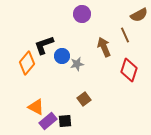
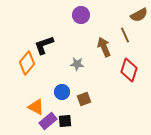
purple circle: moved 1 px left, 1 px down
blue circle: moved 36 px down
gray star: rotated 16 degrees clockwise
brown square: rotated 16 degrees clockwise
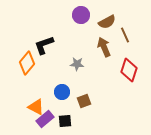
brown semicircle: moved 32 px left, 7 px down
brown square: moved 2 px down
purple rectangle: moved 3 px left, 2 px up
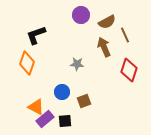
black L-shape: moved 8 px left, 10 px up
orange diamond: rotated 20 degrees counterclockwise
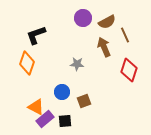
purple circle: moved 2 px right, 3 px down
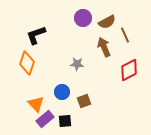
red diamond: rotated 45 degrees clockwise
orange triangle: moved 3 px up; rotated 18 degrees clockwise
